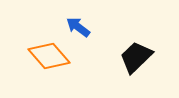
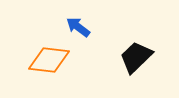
orange diamond: moved 4 px down; rotated 42 degrees counterclockwise
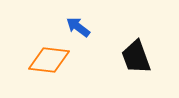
black trapezoid: rotated 66 degrees counterclockwise
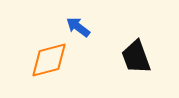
orange diamond: rotated 21 degrees counterclockwise
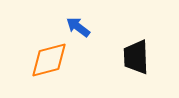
black trapezoid: rotated 18 degrees clockwise
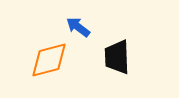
black trapezoid: moved 19 px left
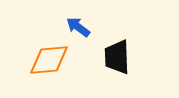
orange diamond: rotated 9 degrees clockwise
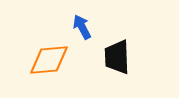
blue arrow: moved 4 px right; rotated 25 degrees clockwise
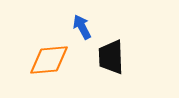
black trapezoid: moved 6 px left
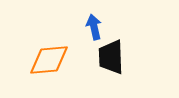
blue arrow: moved 12 px right; rotated 15 degrees clockwise
